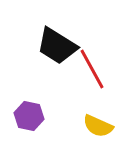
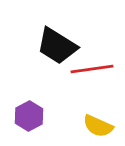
red line: rotated 69 degrees counterclockwise
purple hexagon: rotated 20 degrees clockwise
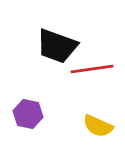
black trapezoid: rotated 12 degrees counterclockwise
purple hexagon: moved 1 px left, 2 px up; rotated 20 degrees counterclockwise
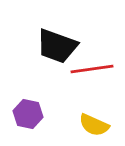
yellow semicircle: moved 4 px left, 1 px up
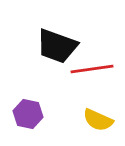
yellow semicircle: moved 4 px right, 5 px up
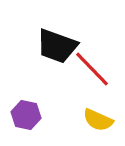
red line: rotated 54 degrees clockwise
purple hexagon: moved 2 px left, 1 px down
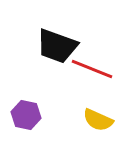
red line: rotated 24 degrees counterclockwise
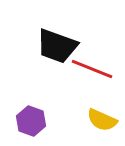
purple hexagon: moved 5 px right, 6 px down; rotated 8 degrees clockwise
yellow semicircle: moved 4 px right
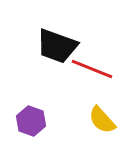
yellow semicircle: rotated 24 degrees clockwise
